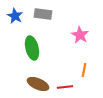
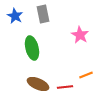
gray rectangle: rotated 72 degrees clockwise
orange line: moved 2 px right, 5 px down; rotated 56 degrees clockwise
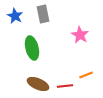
red line: moved 1 px up
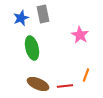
blue star: moved 6 px right, 2 px down; rotated 21 degrees clockwise
orange line: rotated 48 degrees counterclockwise
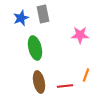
pink star: rotated 30 degrees counterclockwise
green ellipse: moved 3 px right
brown ellipse: moved 1 px right, 2 px up; rotated 55 degrees clockwise
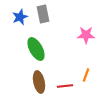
blue star: moved 1 px left, 1 px up
pink star: moved 6 px right
green ellipse: moved 1 px right, 1 px down; rotated 15 degrees counterclockwise
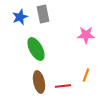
red line: moved 2 px left
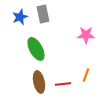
red line: moved 2 px up
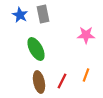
blue star: moved 2 px up; rotated 21 degrees counterclockwise
red line: moved 1 px left, 3 px up; rotated 56 degrees counterclockwise
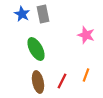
blue star: moved 2 px right, 1 px up
pink star: rotated 18 degrees clockwise
brown ellipse: moved 1 px left
